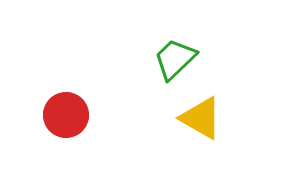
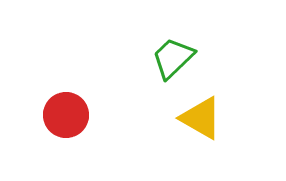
green trapezoid: moved 2 px left, 1 px up
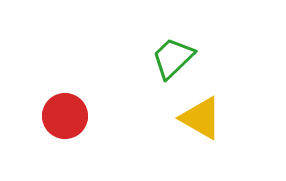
red circle: moved 1 px left, 1 px down
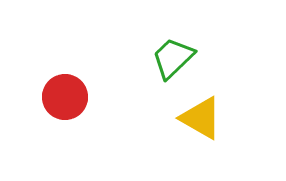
red circle: moved 19 px up
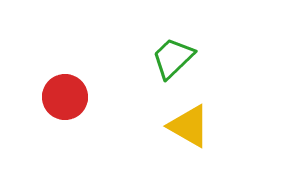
yellow triangle: moved 12 px left, 8 px down
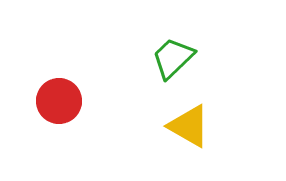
red circle: moved 6 px left, 4 px down
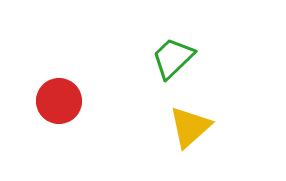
yellow triangle: moved 1 px right, 1 px down; rotated 48 degrees clockwise
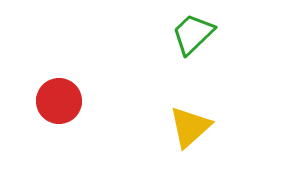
green trapezoid: moved 20 px right, 24 px up
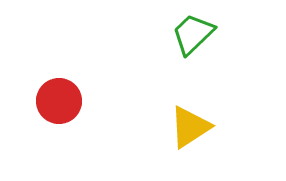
yellow triangle: rotated 9 degrees clockwise
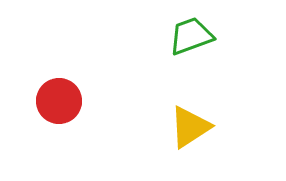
green trapezoid: moved 2 px left, 2 px down; rotated 24 degrees clockwise
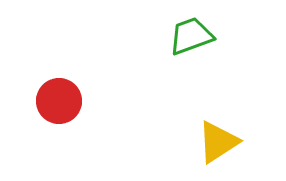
yellow triangle: moved 28 px right, 15 px down
